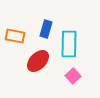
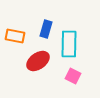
red ellipse: rotated 10 degrees clockwise
pink square: rotated 21 degrees counterclockwise
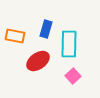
pink square: rotated 21 degrees clockwise
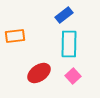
blue rectangle: moved 18 px right, 14 px up; rotated 36 degrees clockwise
orange rectangle: rotated 18 degrees counterclockwise
red ellipse: moved 1 px right, 12 px down
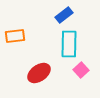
pink square: moved 8 px right, 6 px up
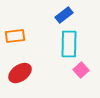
red ellipse: moved 19 px left
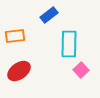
blue rectangle: moved 15 px left
red ellipse: moved 1 px left, 2 px up
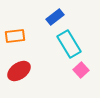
blue rectangle: moved 6 px right, 2 px down
cyan rectangle: rotated 32 degrees counterclockwise
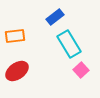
red ellipse: moved 2 px left
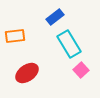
red ellipse: moved 10 px right, 2 px down
